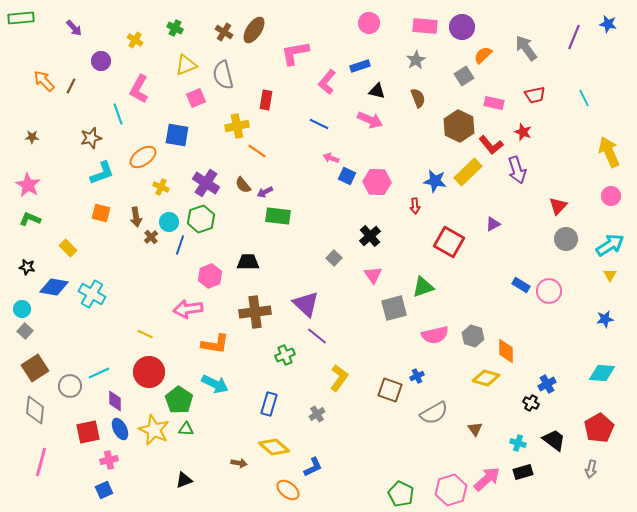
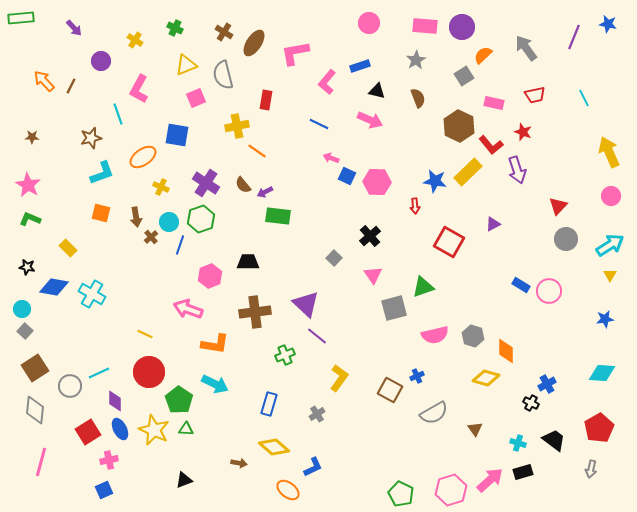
brown ellipse at (254, 30): moved 13 px down
pink arrow at (188, 309): rotated 28 degrees clockwise
brown square at (390, 390): rotated 10 degrees clockwise
red square at (88, 432): rotated 20 degrees counterclockwise
pink arrow at (487, 479): moved 3 px right, 1 px down
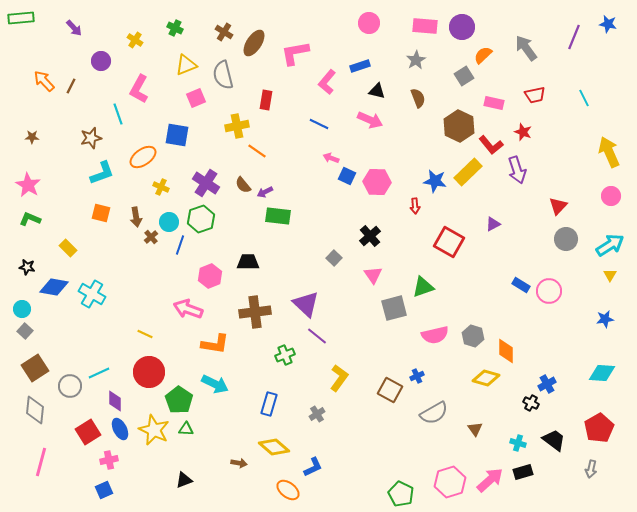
pink hexagon at (451, 490): moved 1 px left, 8 px up
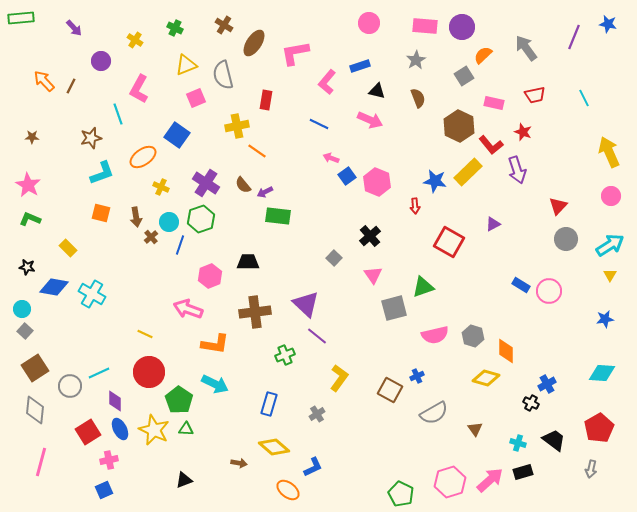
brown cross at (224, 32): moved 7 px up
blue square at (177, 135): rotated 25 degrees clockwise
blue square at (347, 176): rotated 30 degrees clockwise
pink hexagon at (377, 182): rotated 20 degrees clockwise
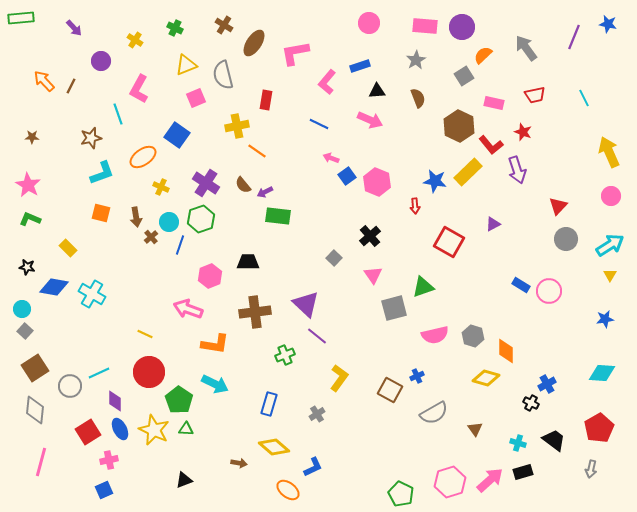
black triangle at (377, 91): rotated 18 degrees counterclockwise
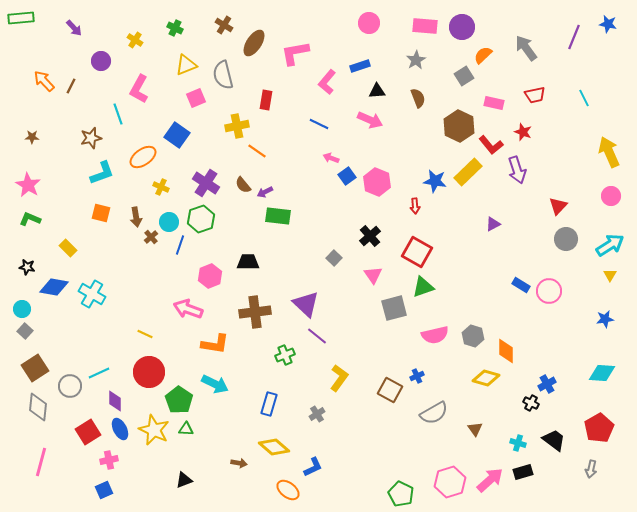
red square at (449, 242): moved 32 px left, 10 px down
gray diamond at (35, 410): moved 3 px right, 3 px up
